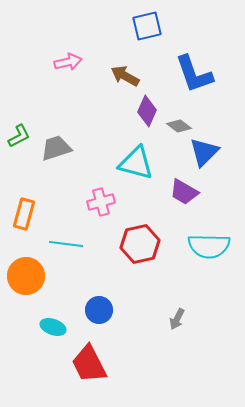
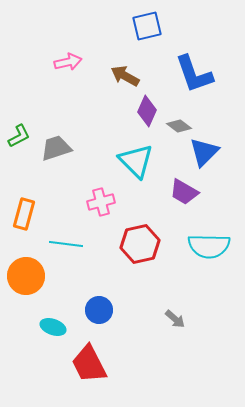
cyan triangle: moved 2 px up; rotated 30 degrees clockwise
gray arrow: moved 2 px left; rotated 75 degrees counterclockwise
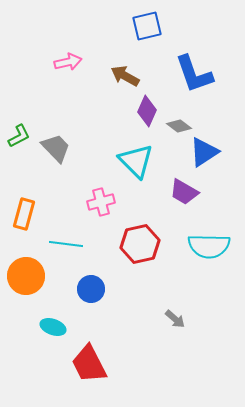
gray trapezoid: rotated 64 degrees clockwise
blue triangle: rotated 12 degrees clockwise
blue circle: moved 8 px left, 21 px up
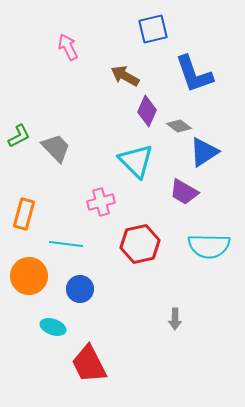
blue square: moved 6 px right, 3 px down
pink arrow: moved 15 px up; rotated 104 degrees counterclockwise
orange circle: moved 3 px right
blue circle: moved 11 px left
gray arrow: rotated 50 degrees clockwise
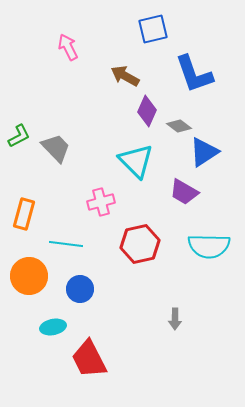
cyan ellipse: rotated 30 degrees counterclockwise
red trapezoid: moved 5 px up
